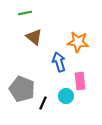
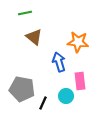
gray pentagon: rotated 10 degrees counterclockwise
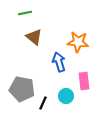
pink rectangle: moved 4 px right
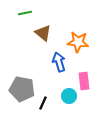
brown triangle: moved 9 px right, 4 px up
cyan circle: moved 3 px right
